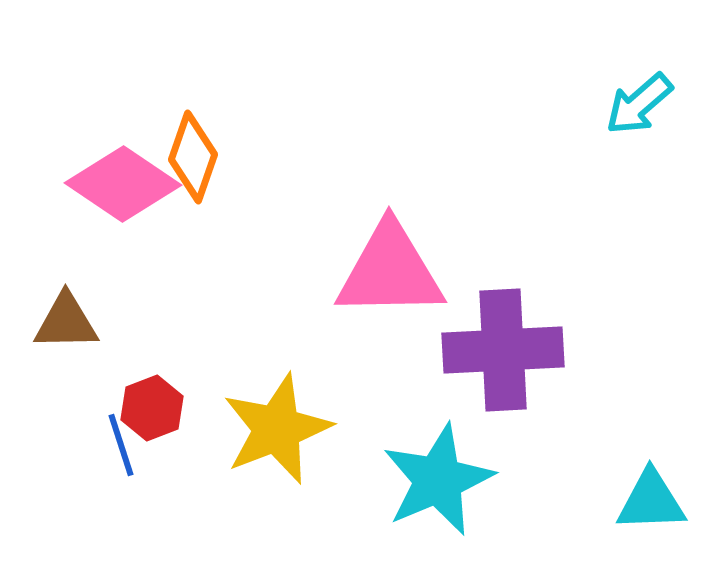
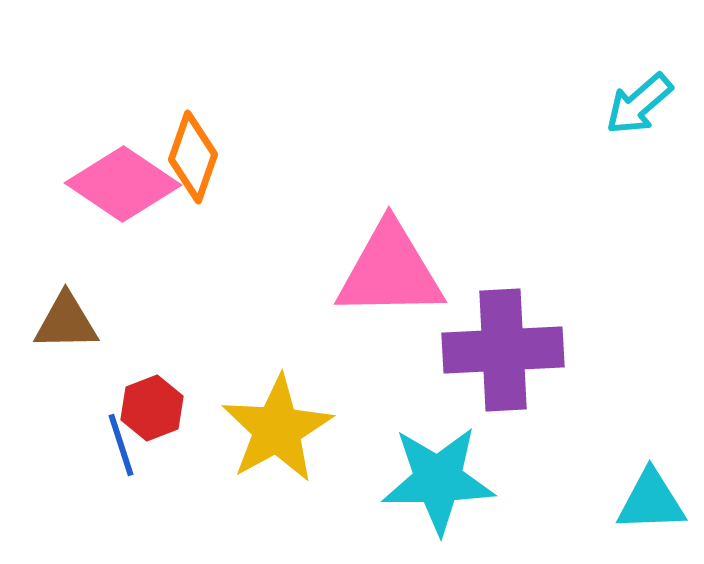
yellow star: rotated 8 degrees counterclockwise
cyan star: rotated 22 degrees clockwise
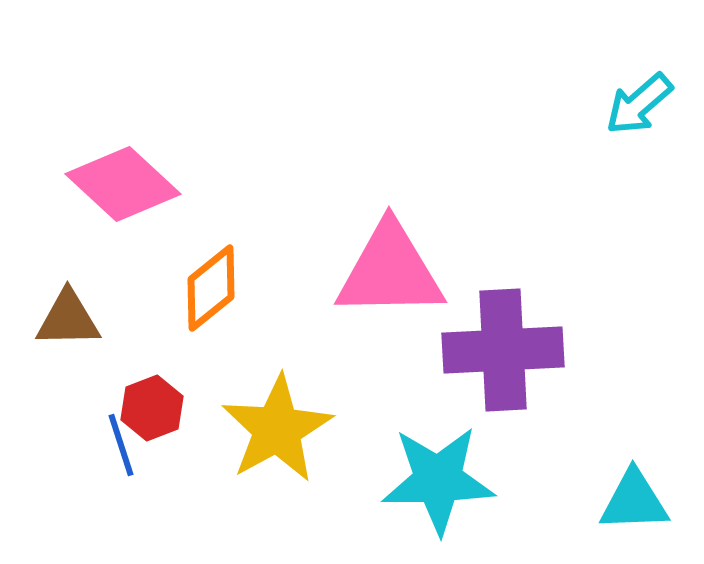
orange diamond: moved 18 px right, 131 px down; rotated 32 degrees clockwise
pink diamond: rotated 9 degrees clockwise
brown triangle: moved 2 px right, 3 px up
cyan triangle: moved 17 px left
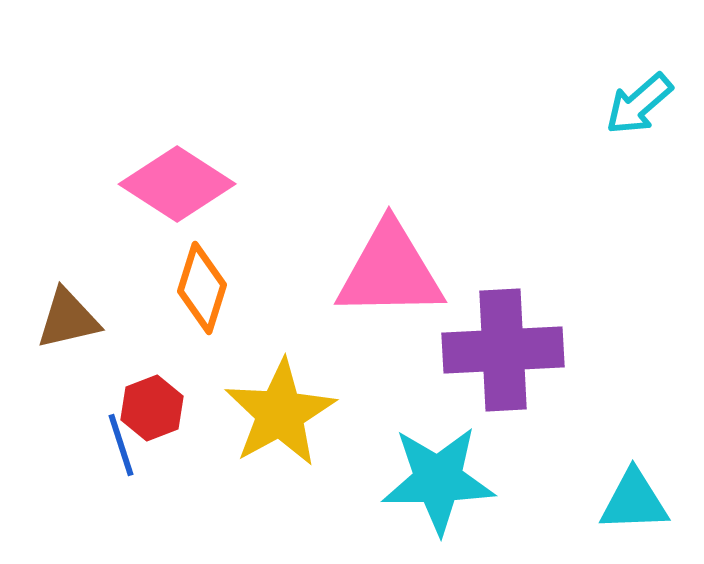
pink diamond: moved 54 px right; rotated 10 degrees counterclockwise
orange diamond: moved 9 px left; rotated 34 degrees counterclockwise
brown triangle: rotated 12 degrees counterclockwise
yellow star: moved 3 px right, 16 px up
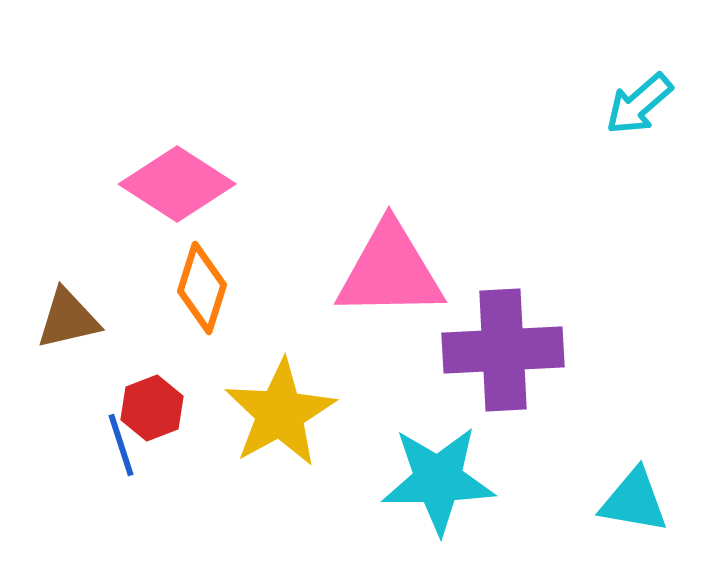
cyan triangle: rotated 12 degrees clockwise
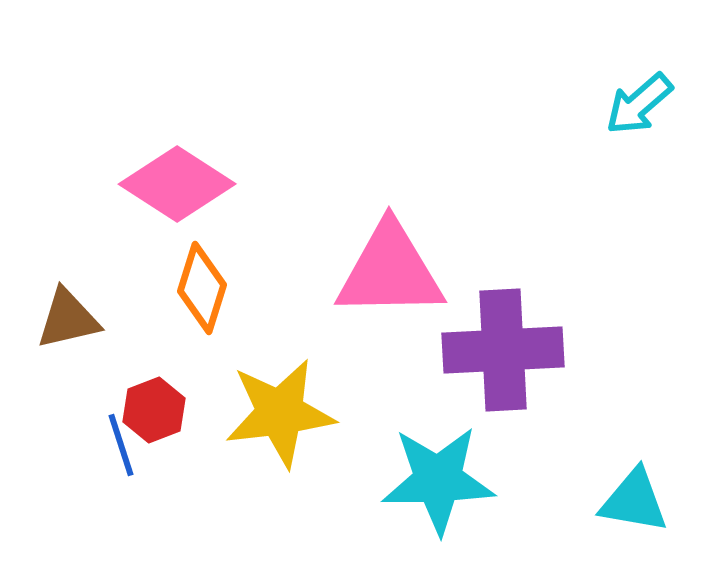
red hexagon: moved 2 px right, 2 px down
yellow star: rotated 22 degrees clockwise
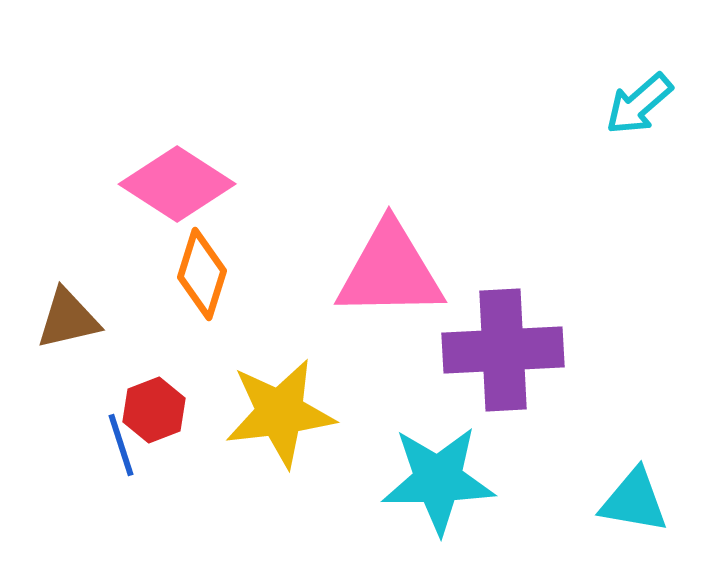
orange diamond: moved 14 px up
